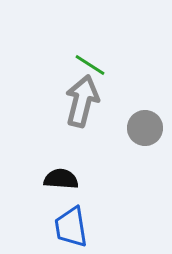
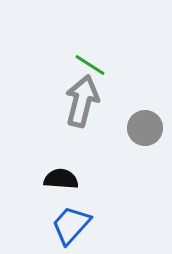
blue trapezoid: moved 2 px up; rotated 51 degrees clockwise
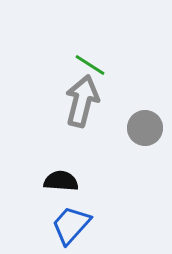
black semicircle: moved 2 px down
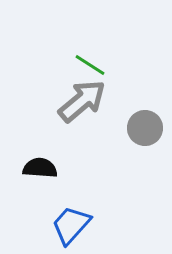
gray arrow: rotated 36 degrees clockwise
black semicircle: moved 21 px left, 13 px up
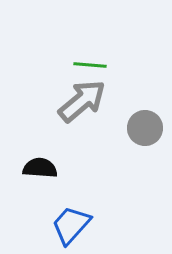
green line: rotated 28 degrees counterclockwise
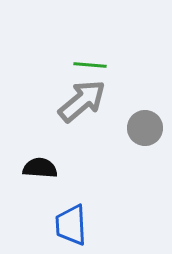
blue trapezoid: rotated 45 degrees counterclockwise
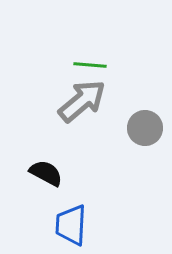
black semicircle: moved 6 px right, 5 px down; rotated 24 degrees clockwise
blue trapezoid: rotated 6 degrees clockwise
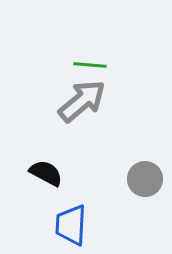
gray circle: moved 51 px down
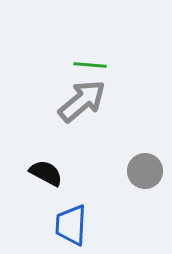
gray circle: moved 8 px up
